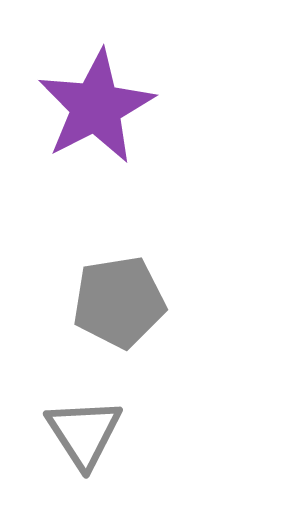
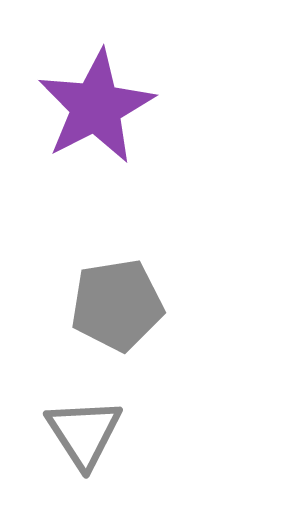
gray pentagon: moved 2 px left, 3 px down
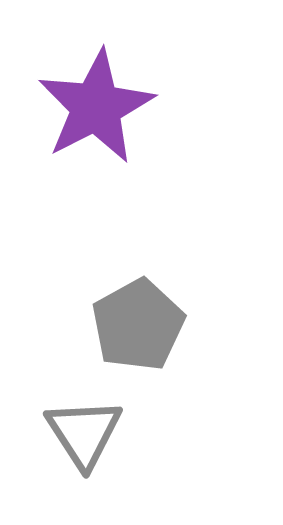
gray pentagon: moved 21 px right, 20 px down; rotated 20 degrees counterclockwise
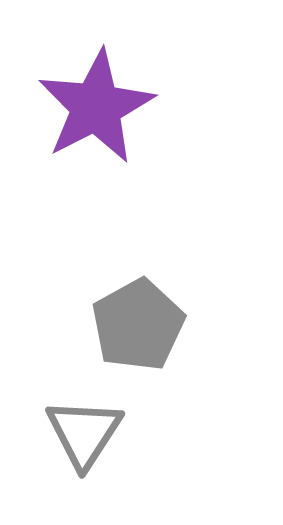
gray triangle: rotated 6 degrees clockwise
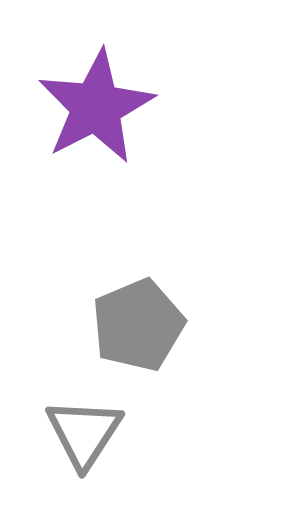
gray pentagon: rotated 6 degrees clockwise
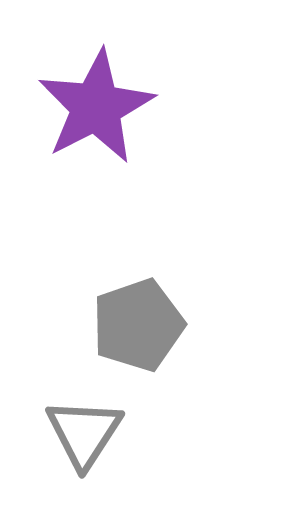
gray pentagon: rotated 4 degrees clockwise
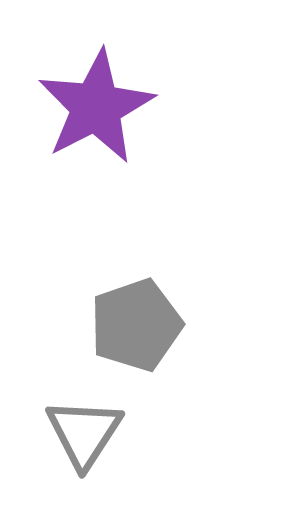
gray pentagon: moved 2 px left
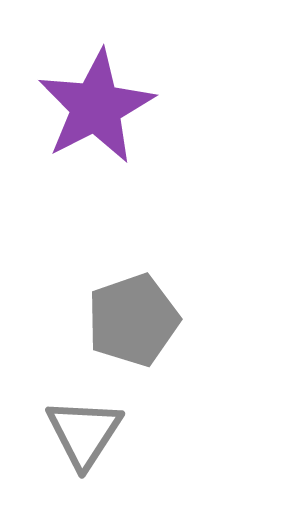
gray pentagon: moved 3 px left, 5 px up
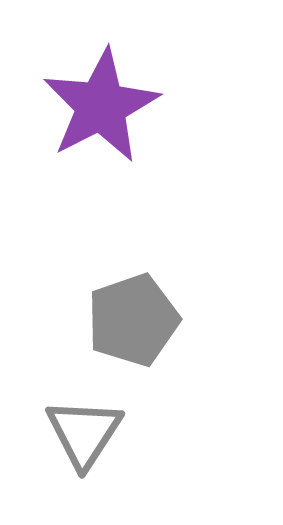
purple star: moved 5 px right, 1 px up
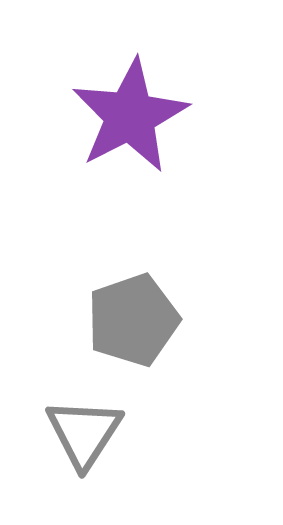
purple star: moved 29 px right, 10 px down
